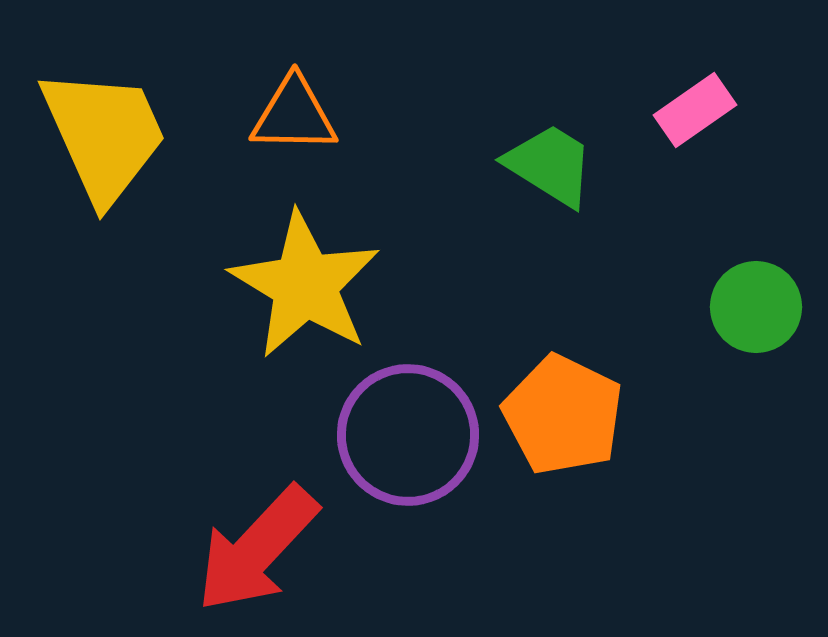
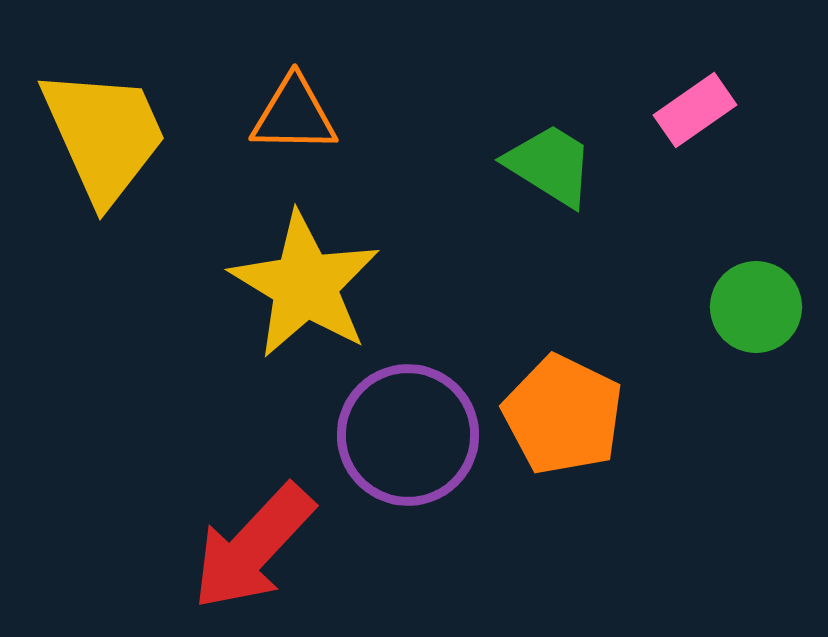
red arrow: moved 4 px left, 2 px up
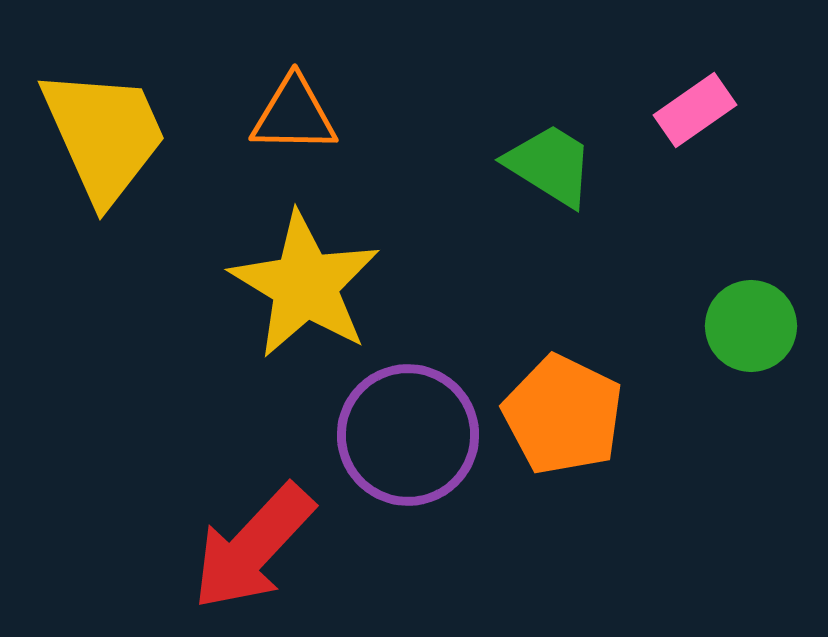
green circle: moved 5 px left, 19 px down
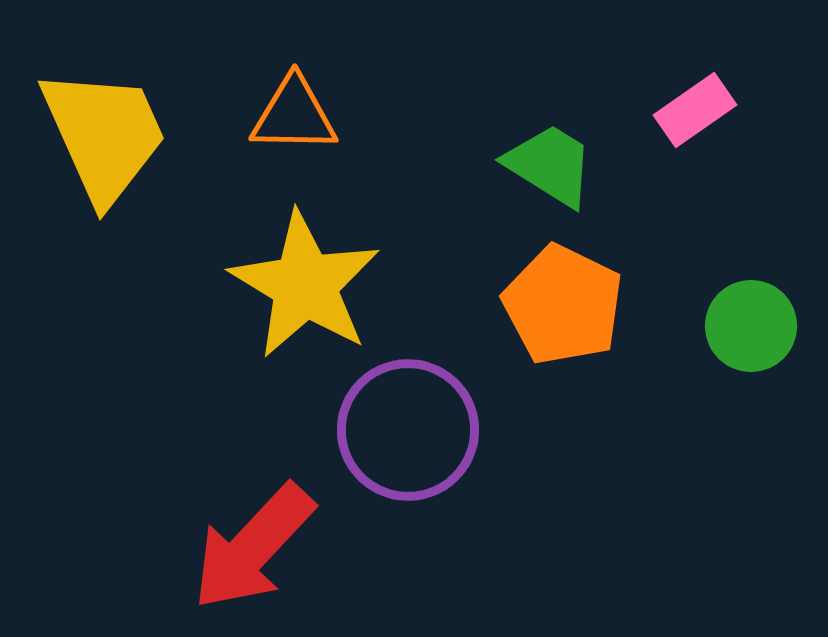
orange pentagon: moved 110 px up
purple circle: moved 5 px up
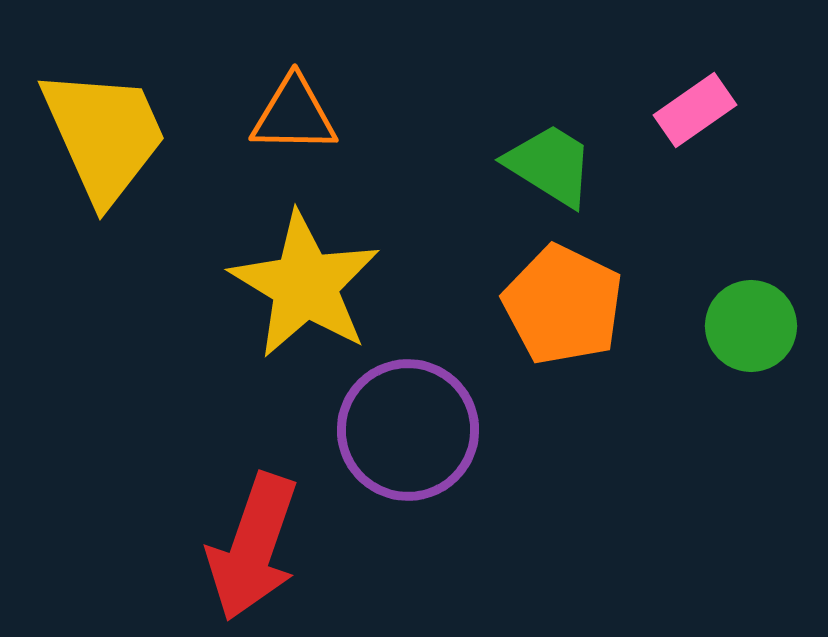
red arrow: rotated 24 degrees counterclockwise
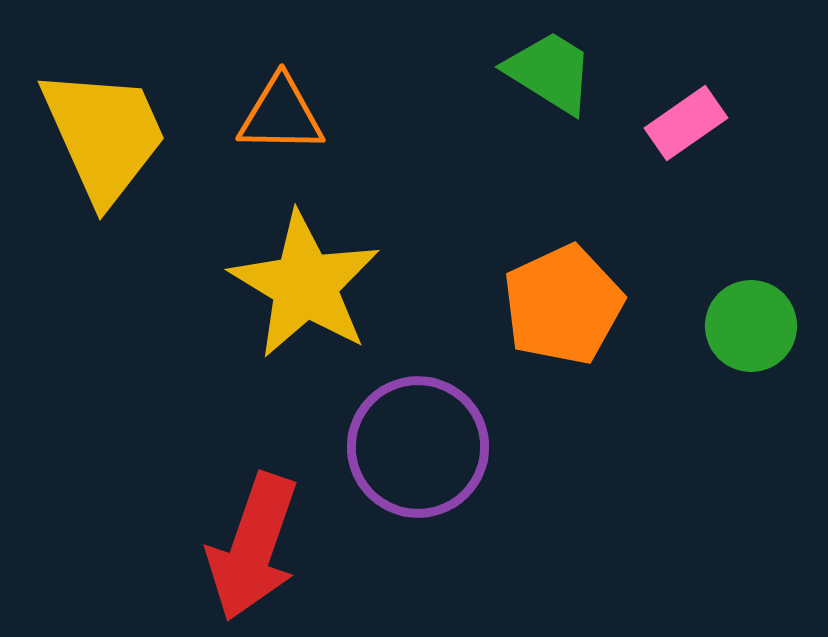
pink rectangle: moved 9 px left, 13 px down
orange triangle: moved 13 px left
green trapezoid: moved 93 px up
orange pentagon: rotated 21 degrees clockwise
purple circle: moved 10 px right, 17 px down
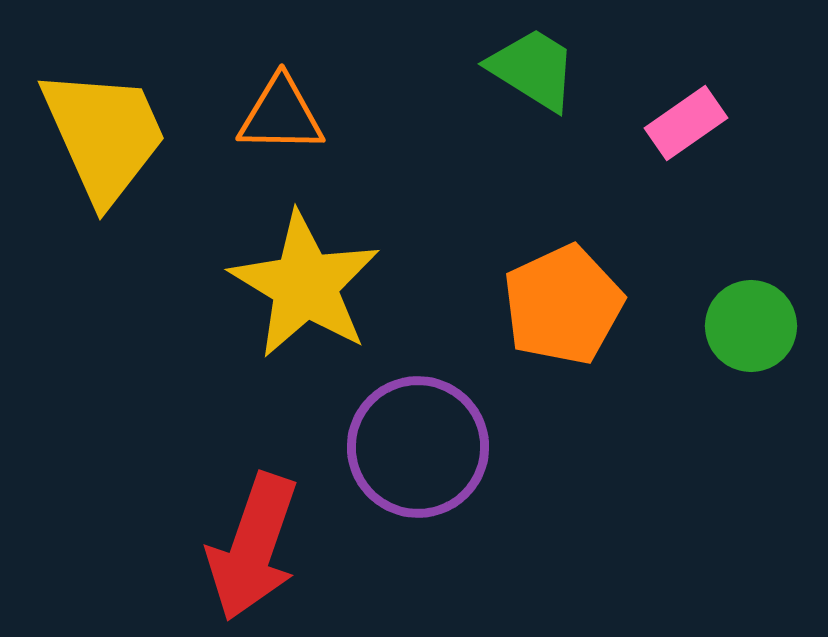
green trapezoid: moved 17 px left, 3 px up
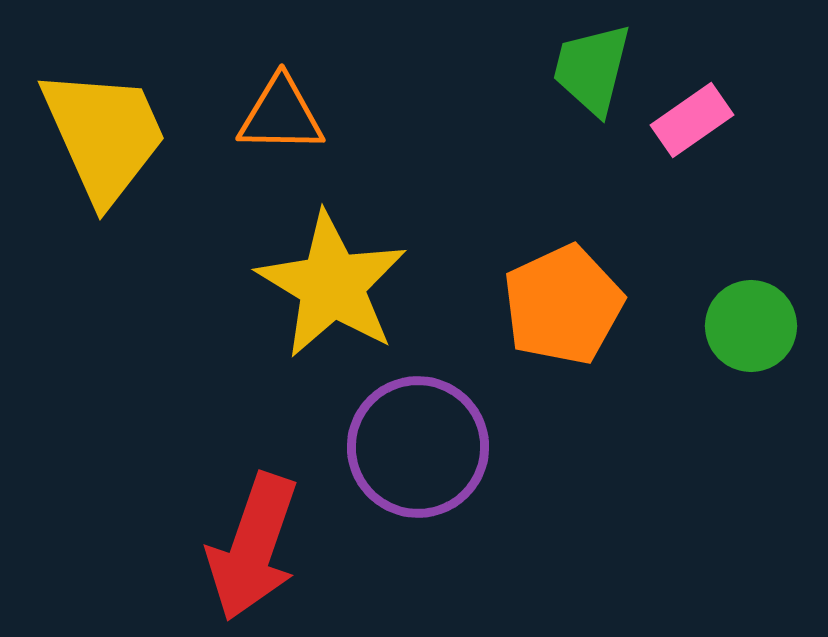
green trapezoid: moved 59 px right; rotated 108 degrees counterclockwise
pink rectangle: moved 6 px right, 3 px up
yellow star: moved 27 px right
